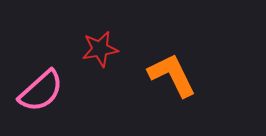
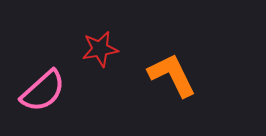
pink semicircle: moved 2 px right
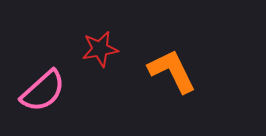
orange L-shape: moved 4 px up
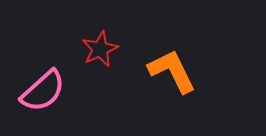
red star: rotated 15 degrees counterclockwise
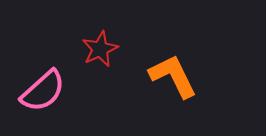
orange L-shape: moved 1 px right, 5 px down
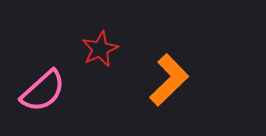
orange L-shape: moved 4 px left, 4 px down; rotated 72 degrees clockwise
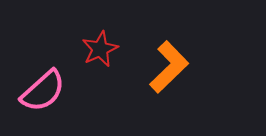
orange L-shape: moved 13 px up
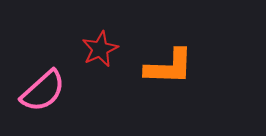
orange L-shape: rotated 46 degrees clockwise
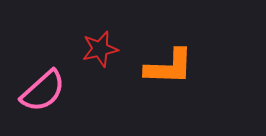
red star: rotated 12 degrees clockwise
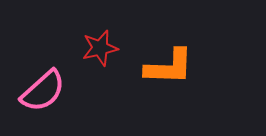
red star: moved 1 px up
